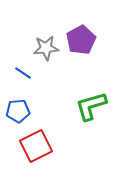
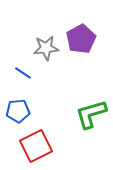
purple pentagon: moved 1 px up
green L-shape: moved 8 px down
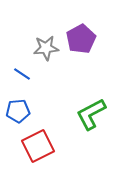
blue line: moved 1 px left, 1 px down
green L-shape: rotated 12 degrees counterclockwise
red square: moved 2 px right
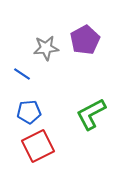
purple pentagon: moved 4 px right, 1 px down
blue pentagon: moved 11 px right, 1 px down
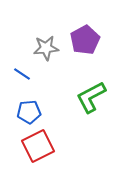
green L-shape: moved 17 px up
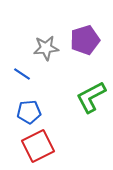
purple pentagon: rotated 12 degrees clockwise
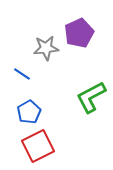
purple pentagon: moved 6 px left, 7 px up; rotated 8 degrees counterclockwise
blue pentagon: rotated 25 degrees counterclockwise
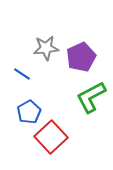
purple pentagon: moved 2 px right, 24 px down
red square: moved 13 px right, 9 px up; rotated 16 degrees counterclockwise
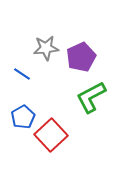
blue pentagon: moved 6 px left, 5 px down
red square: moved 2 px up
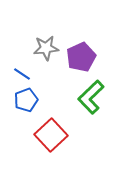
green L-shape: rotated 16 degrees counterclockwise
blue pentagon: moved 3 px right, 17 px up; rotated 10 degrees clockwise
